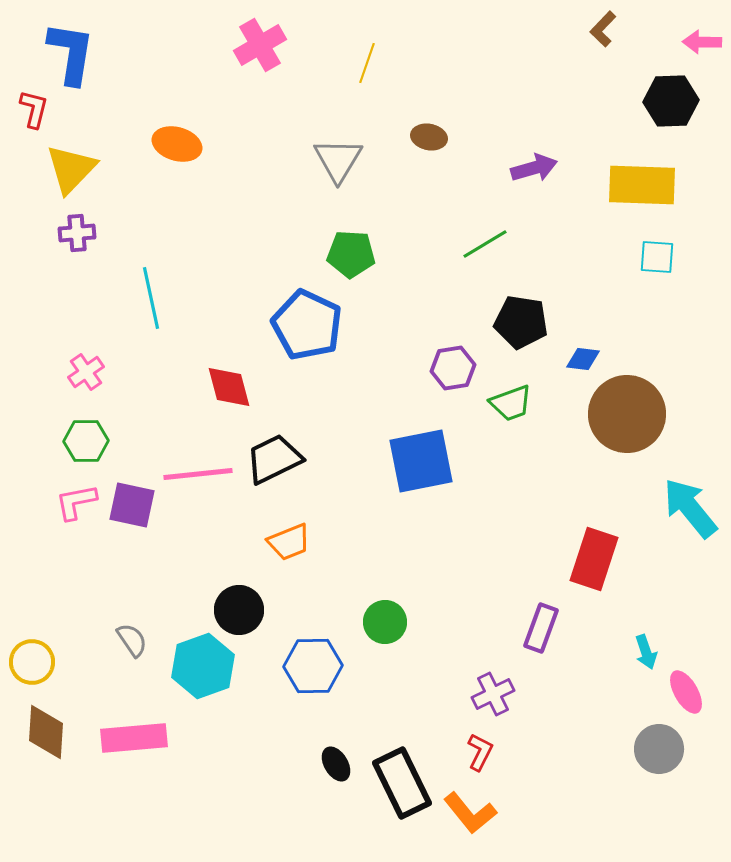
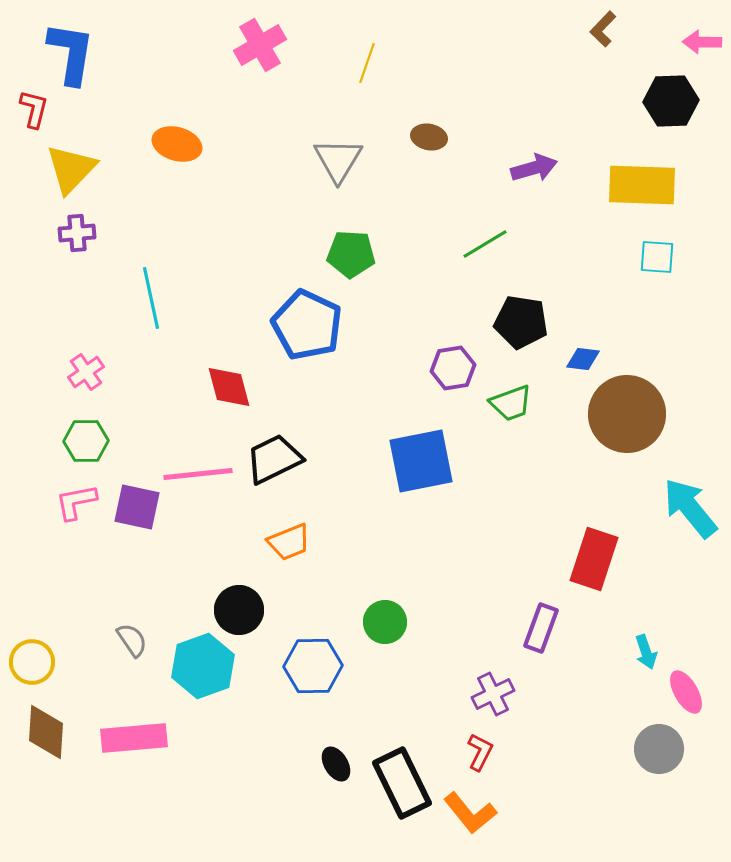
purple square at (132, 505): moved 5 px right, 2 px down
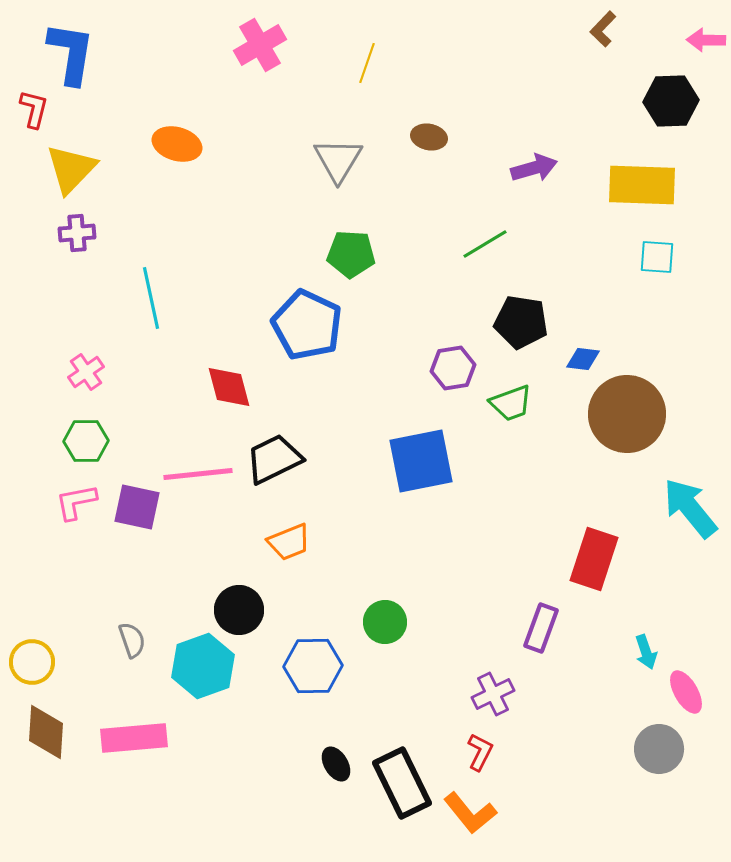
pink arrow at (702, 42): moved 4 px right, 2 px up
gray semicircle at (132, 640): rotated 15 degrees clockwise
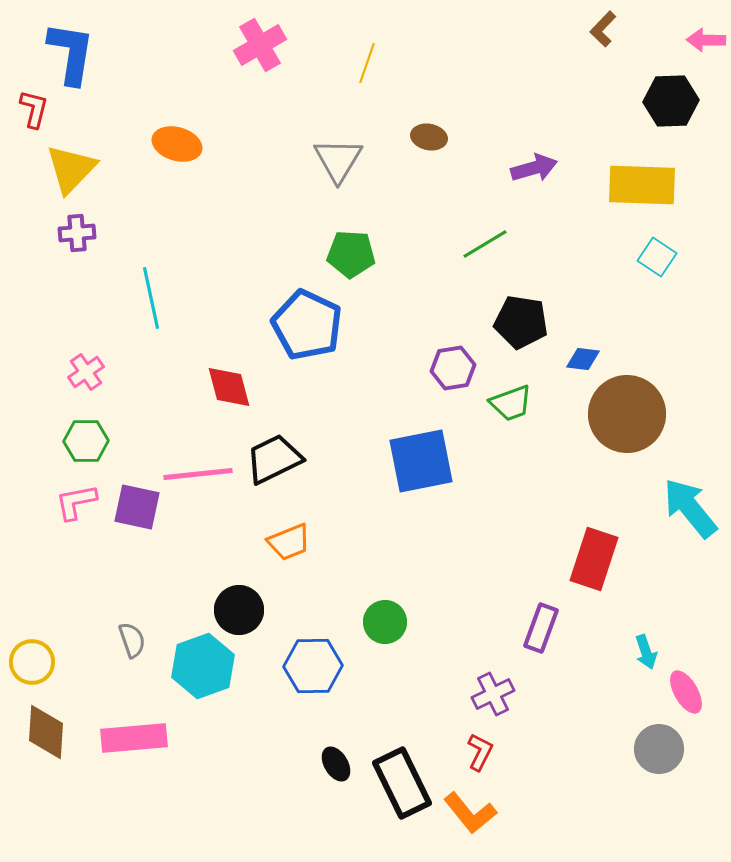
cyan square at (657, 257): rotated 30 degrees clockwise
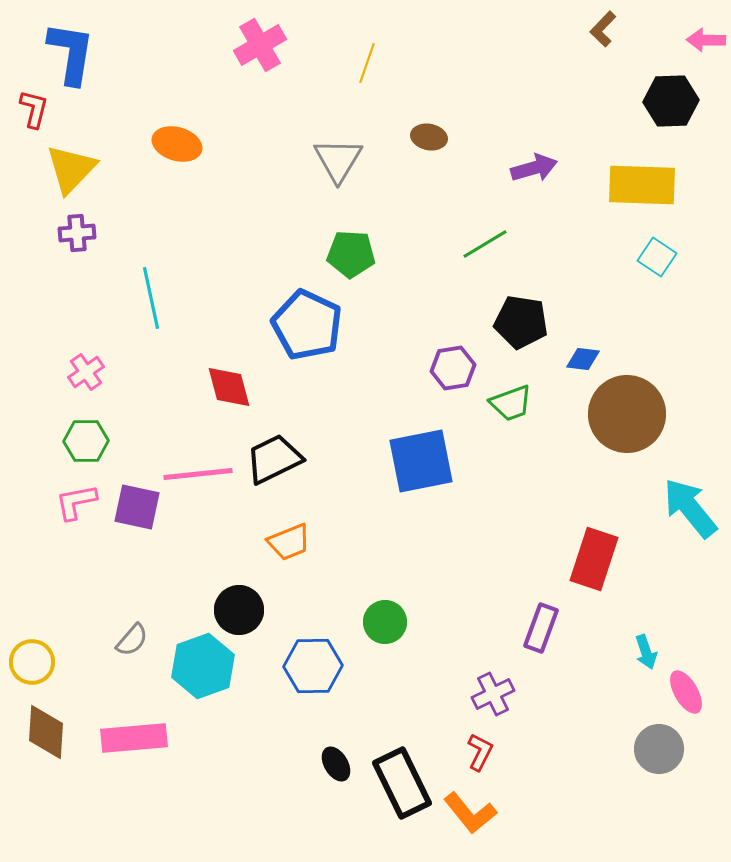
gray semicircle at (132, 640): rotated 60 degrees clockwise
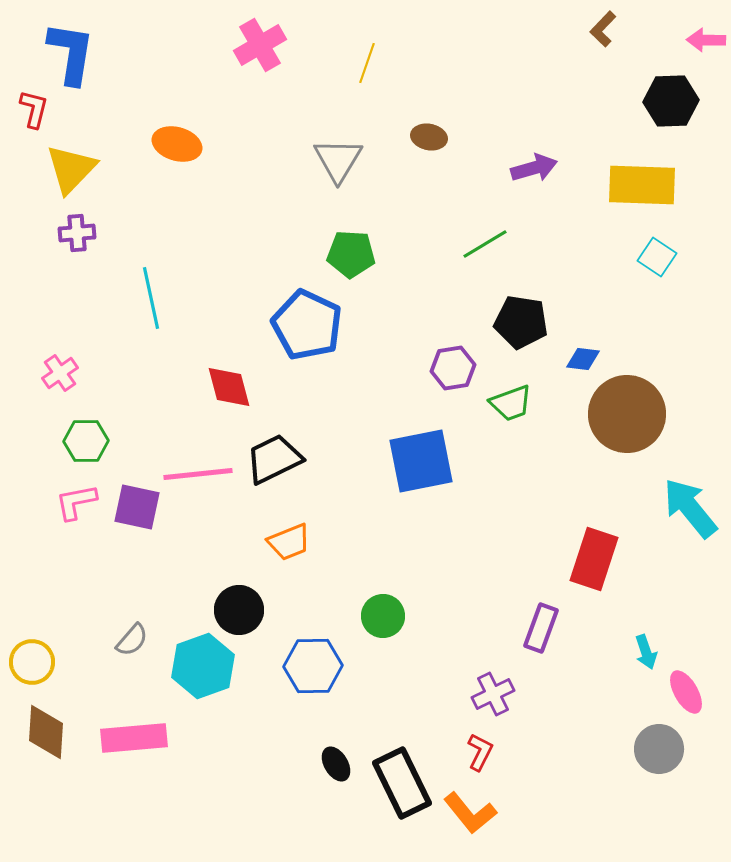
pink cross at (86, 372): moved 26 px left, 1 px down
green circle at (385, 622): moved 2 px left, 6 px up
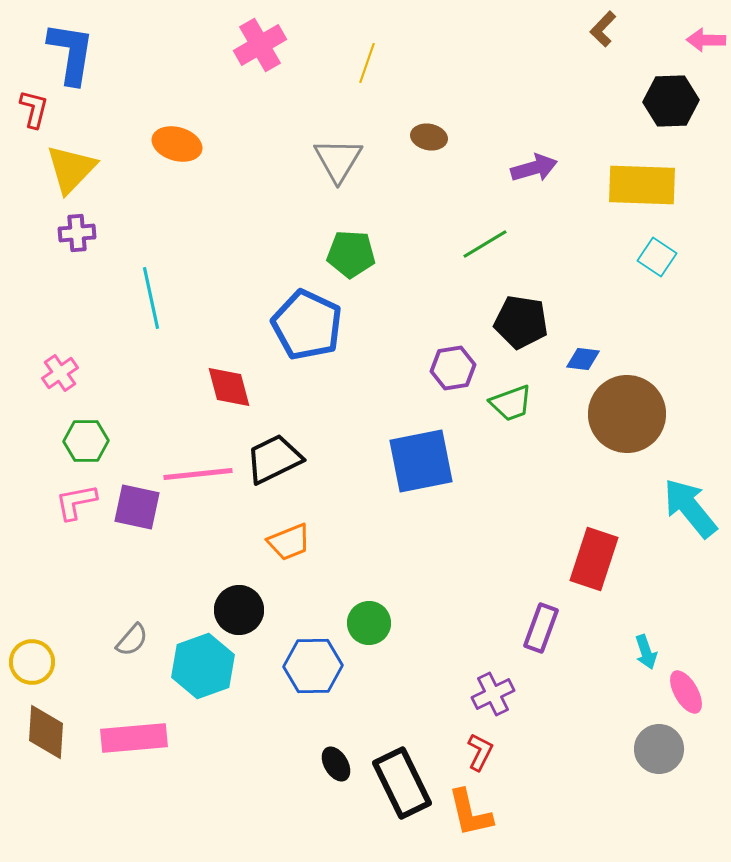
green circle at (383, 616): moved 14 px left, 7 px down
orange L-shape at (470, 813): rotated 26 degrees clockwise
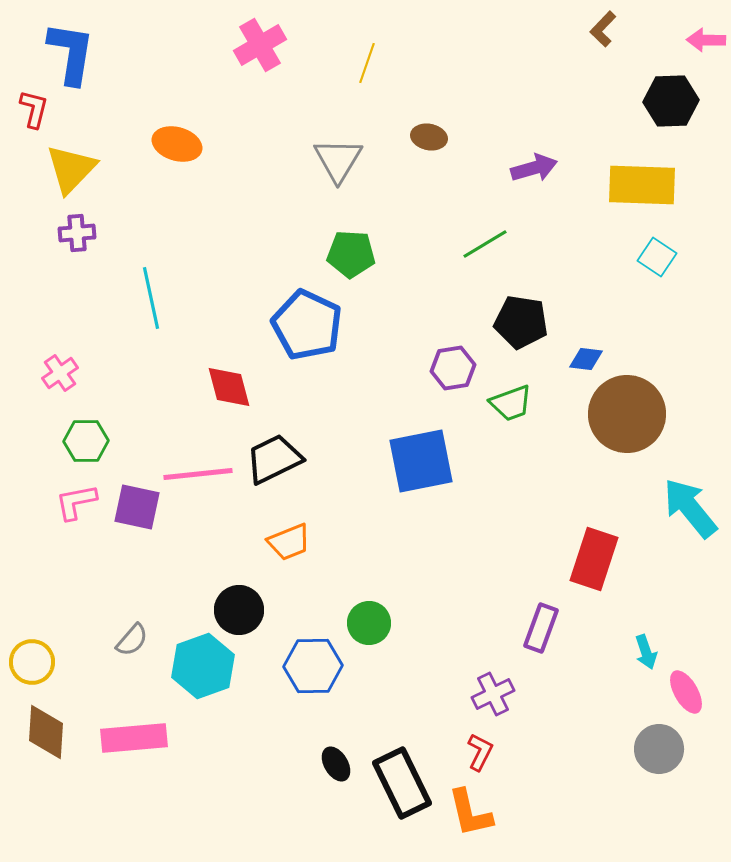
blue diamond at (583, 359): moved 3 px right
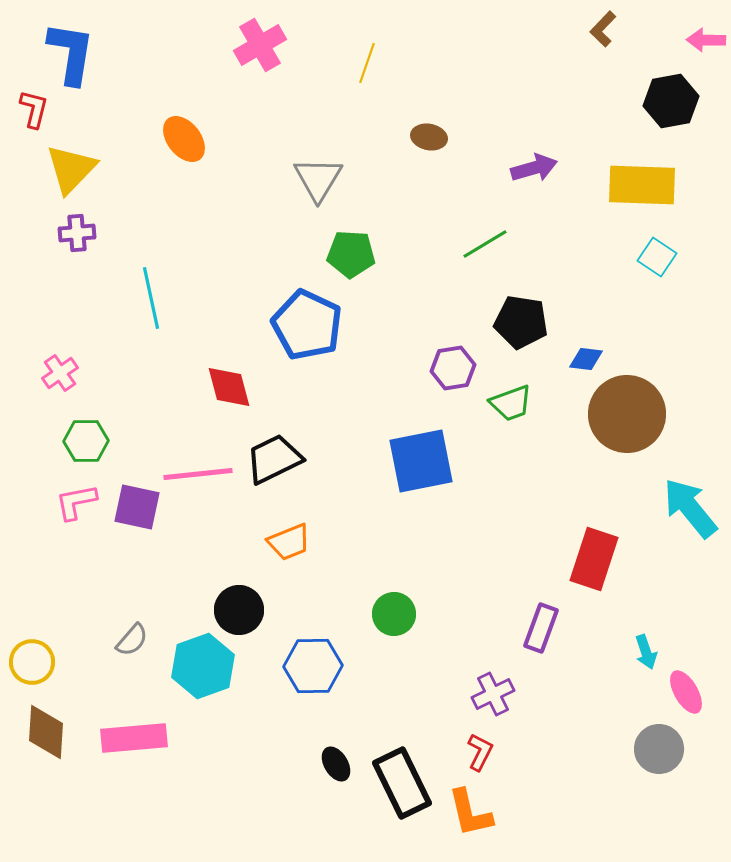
black hexagon at (671, 101): rotated 8 degrees counterclockwise
orange ellipse at (177, 144): moved 7 px right, 5 px up; rotated 36 degrees clockwise
gray triangle at (338, 160): moved 20 px left, 19 px down
green circle at (369, 623): moved 25 px right, 9 px up
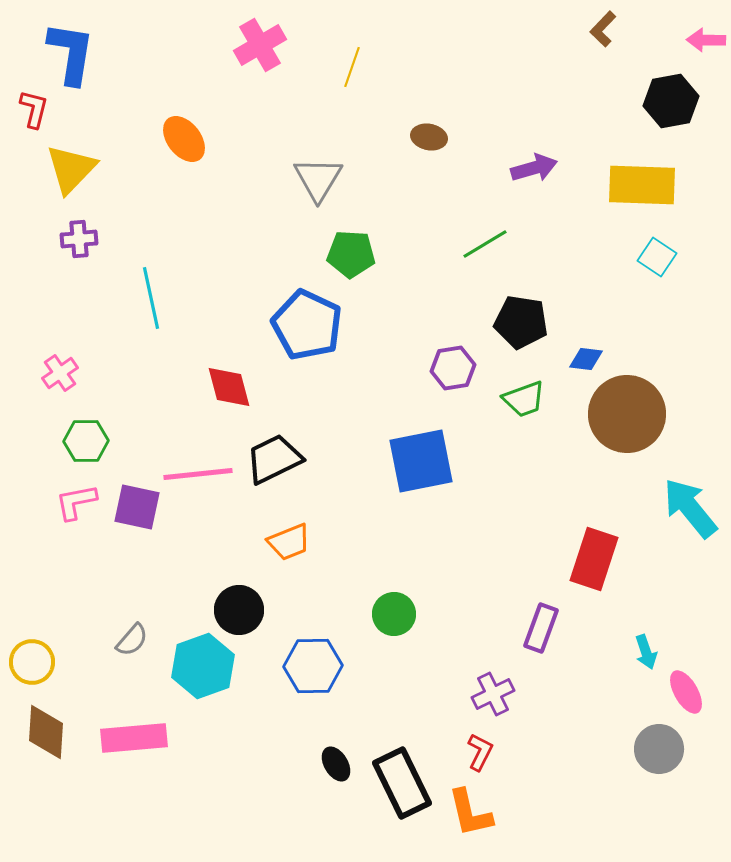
yellow line at (367, 63): moved 15 px left, 4 px down
purple cross at (77, 233): moved 2 px right, 6 px down
green trapezoid at (511, 403): moved 13 px right, 4 px up
